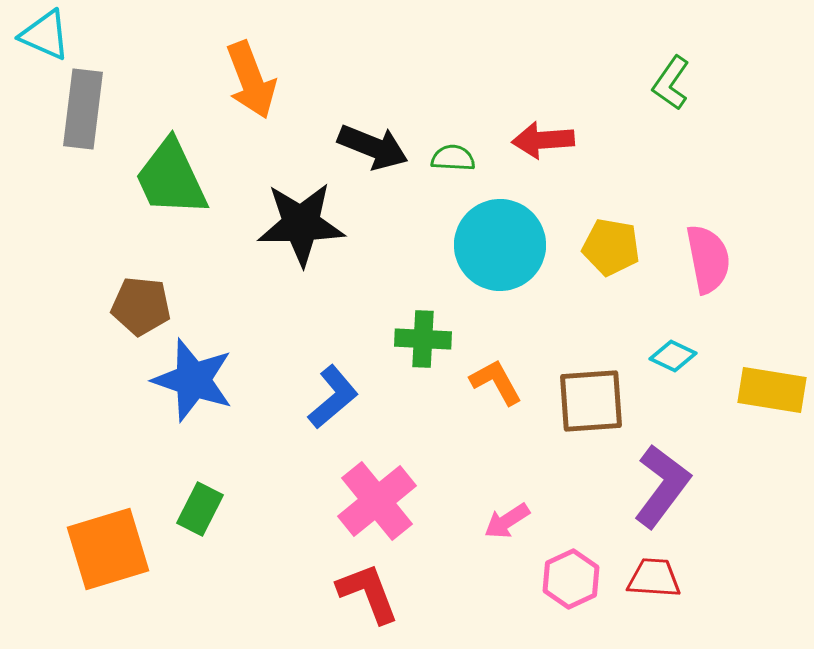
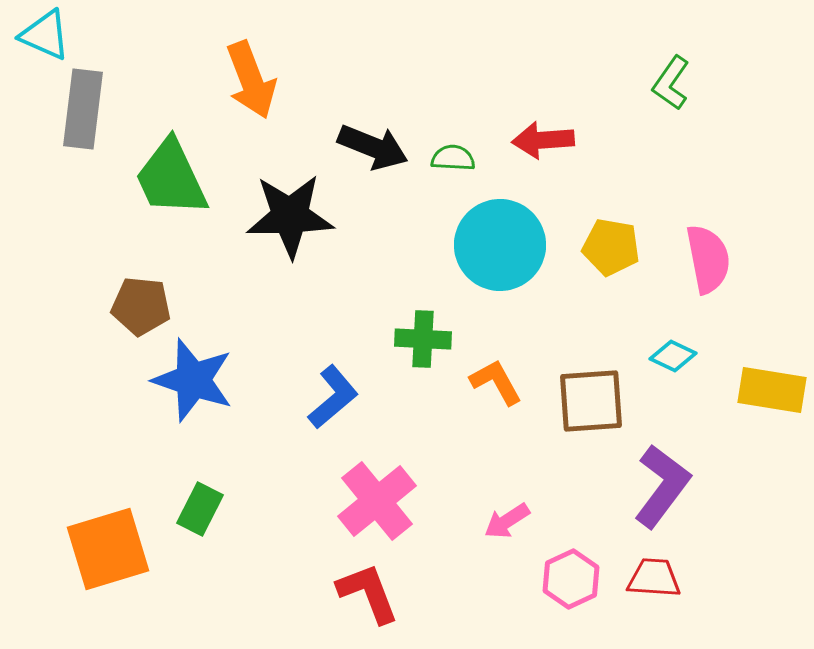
black star: moved 11 px left, 8 px up
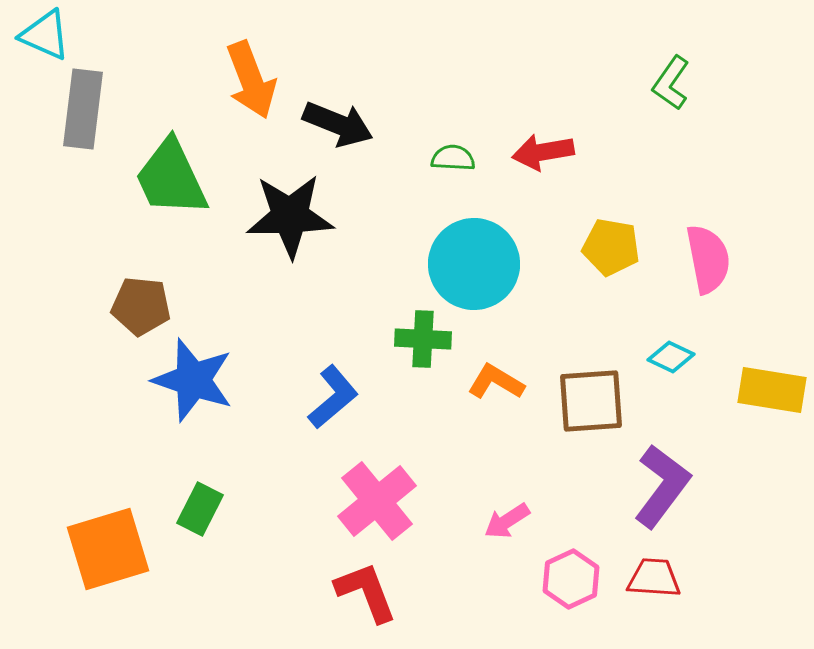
red arrow: moved 12 px down; rotated 6 degrees counterclockwise
black arrow: moved 35 px left, 23 px up
cyan circle: moved 26 px left, 19 px down
cyan diamond: moved 2 px left, 1 px down
orange L-shape: rotated 30 degrees counterclockwise
red L-shape: moved 2 px left, 1 px up
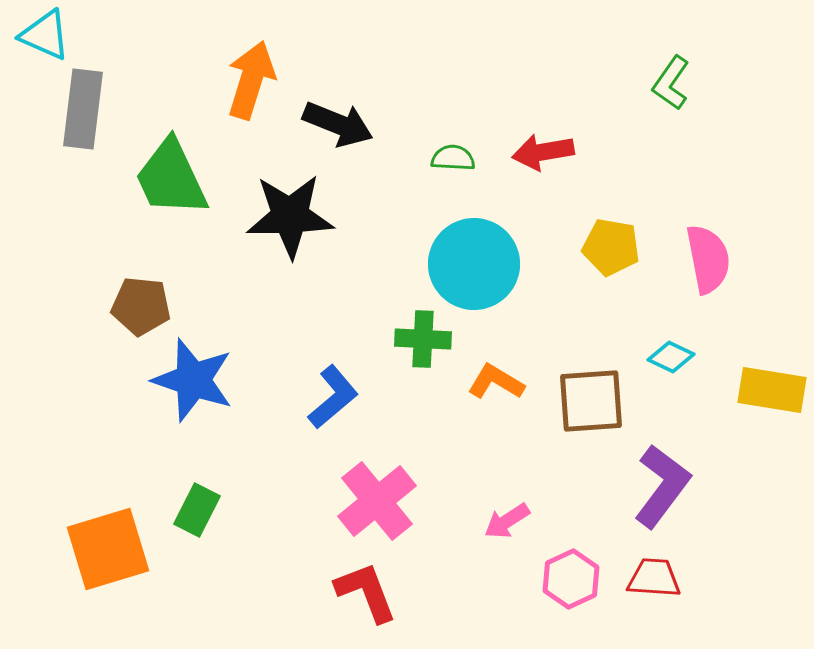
orange arrow: rotated 142 degrees counterclockwise
green rectangle: moved 3 px left, 1 px down
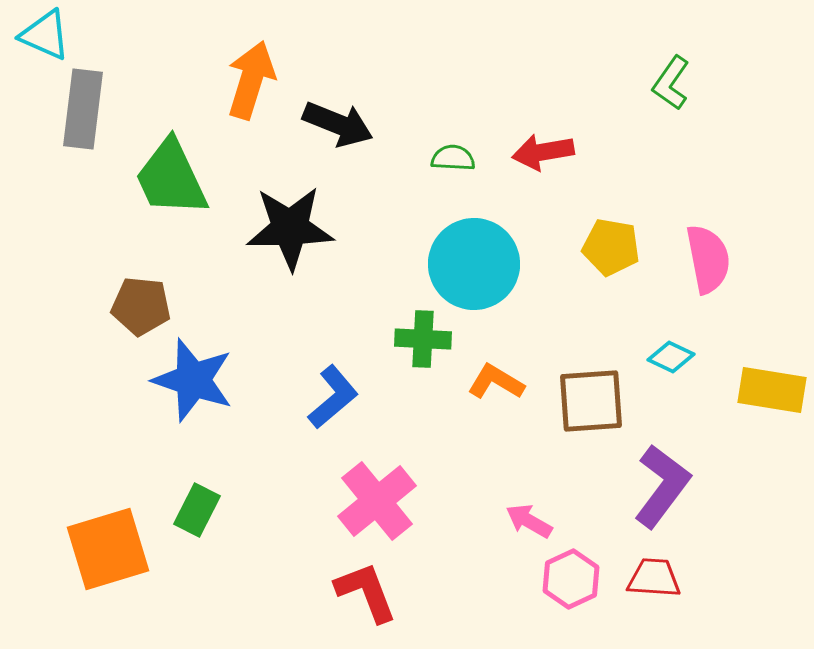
black star: moved 12 px down
pink arrow: moved 22 px right; rotated 63 degrees clockwise
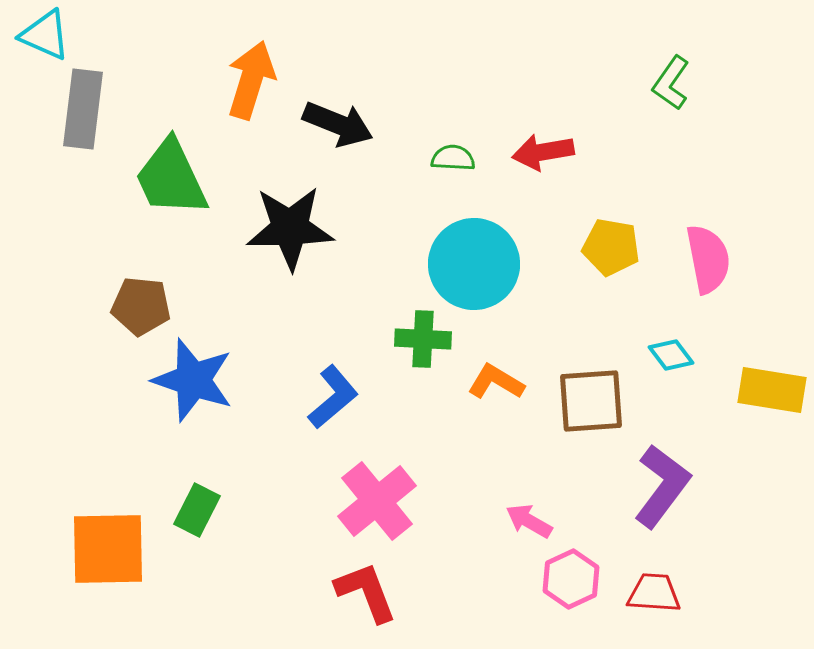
cyan diamond: moved 2 px up; rotated 27 degrees clockwise
orange square: rotated 16 degrees clockwise
red trapezoid: moved 15 px down
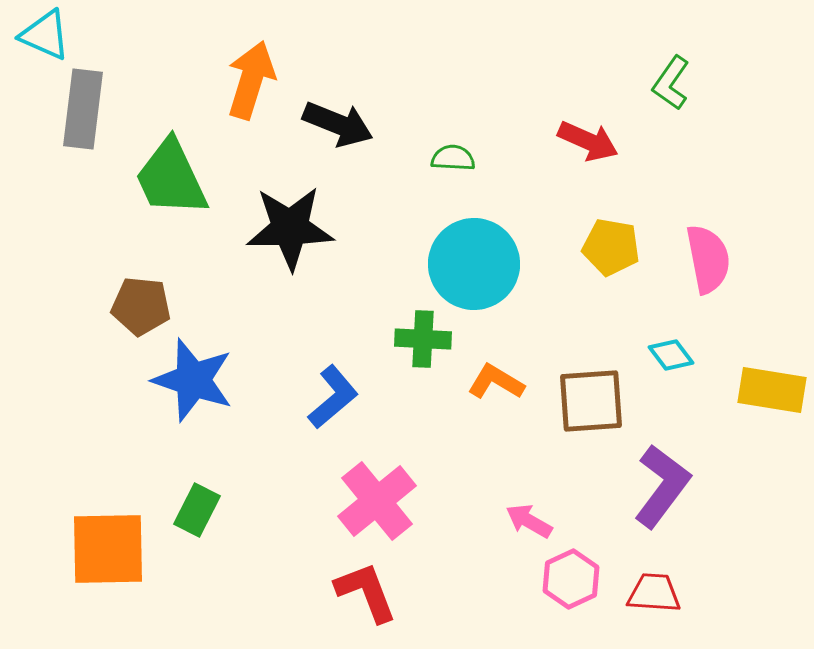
red arrow: moved 45 px right, 11 px up; rotated 146 degrees counterclockwise
